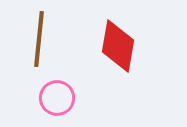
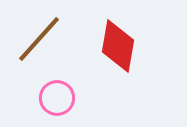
brown line: rotated 36 degrees clockwise
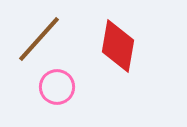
pink circle: moved 11 px up
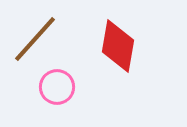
brown line: moved 4 px left
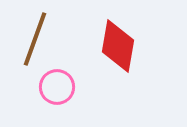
brown line: rotated 22 degrees counterclockwise
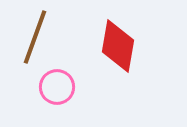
brown line: moved 2 px up
